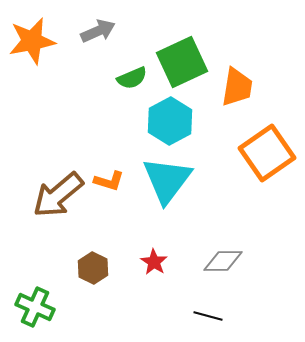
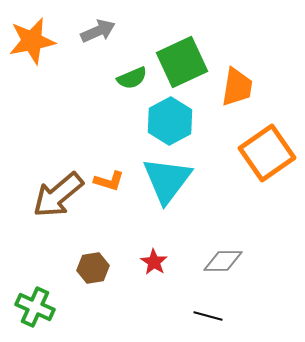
brown hexagon: rotated 24 degrees clockwise
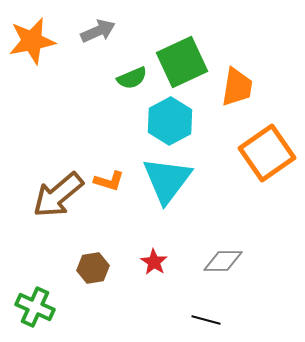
black line: moved 2 px left, 4 px down
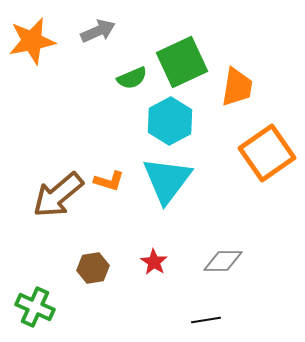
black line: rotated 24 degrees counterclockwise
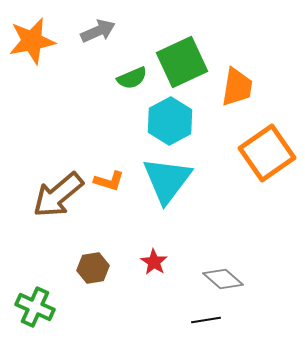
gray diamond: moved 18 px down; rotated 42 degrees clockwise
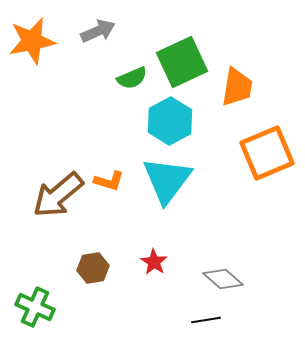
orange square: rotated 12 degrees clockwise
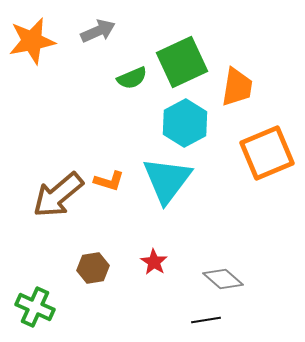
cyan hexagon: moved 15 px right, 2 px down
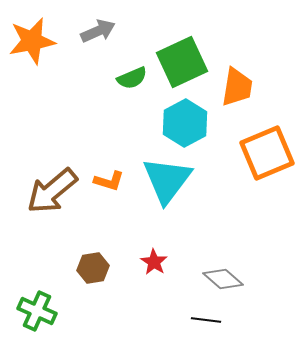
brown arrow: moved 6 px left, 4 px up
green cross: moved 2 px right, 4 px down
black line: rotated 16 degrees clockwise
